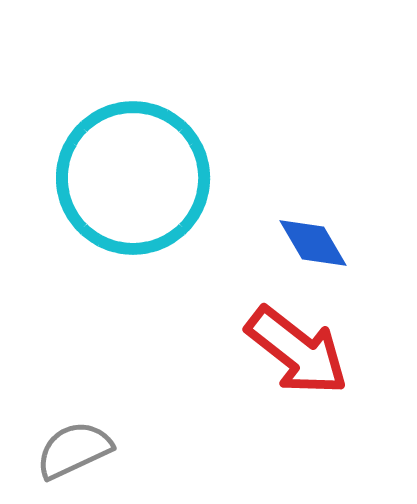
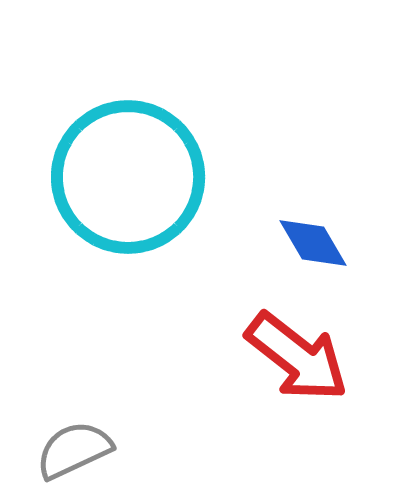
cyan circle: moved 5 px left, 1 px up
red arrow: moved 6 px down
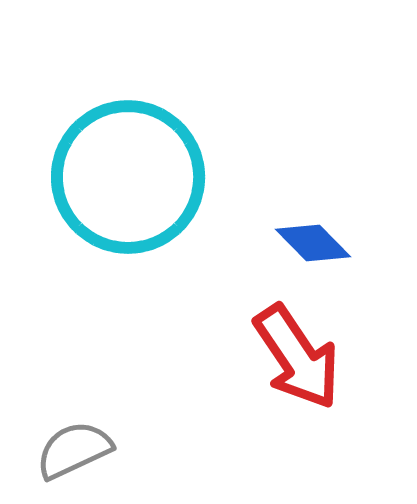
blue diamond: rotated 14 degrees counterclockwise
red arrow: rotated 18 degrees clockwise
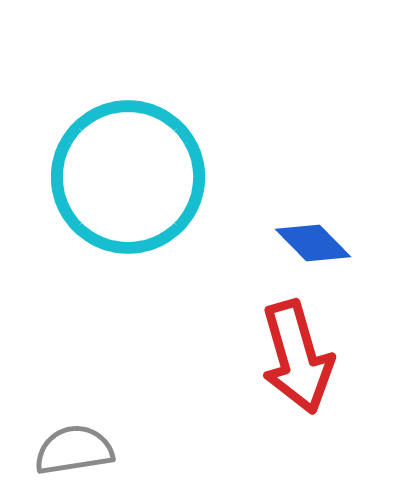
red arrow: rotated 18 degrees clockwise
gray semicircle: rotated 16 degrees clockwise
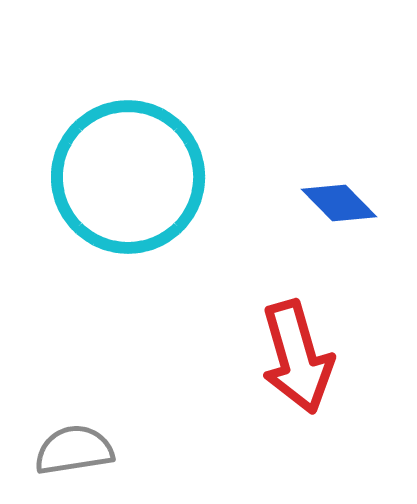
blue diamond: moved 26 px right, 40 px up
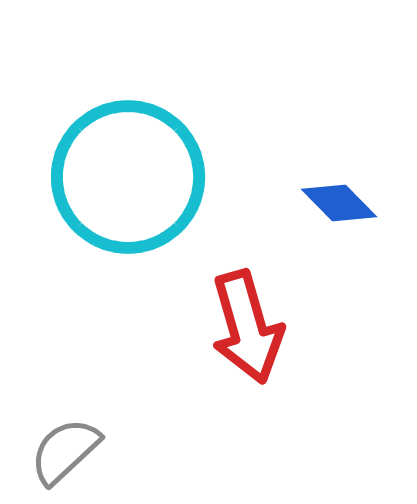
red arrow: moved 50 px left, 30 px up
gray semicircle: moved 9 px left, 1 px down; rotated 34 degrees counterclockwise
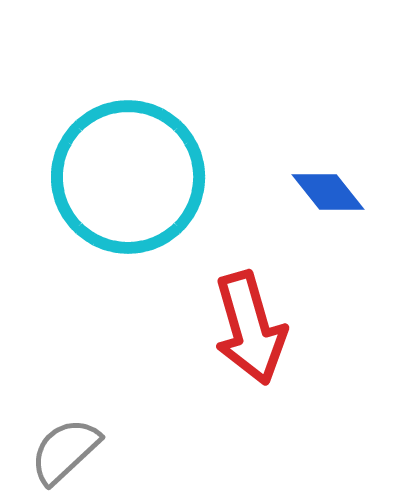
blue diamond: moved 11 px left, 11 px up; rotated 6 degrees clockwise
red arrow: moved 3 px right, 1 px down
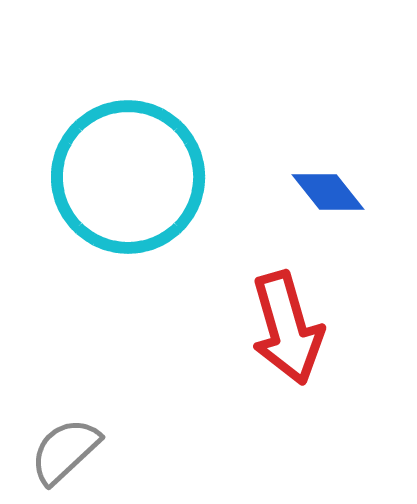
red arrow: moved 37 px right
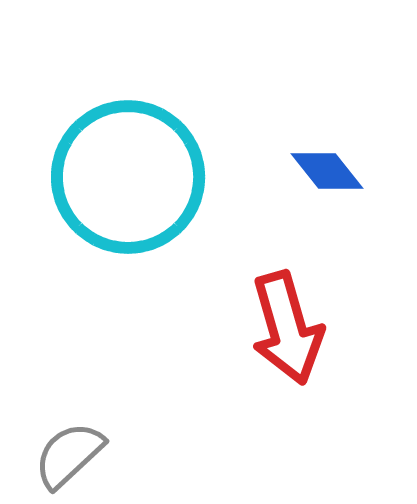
blue diamond: moved 1 px left, 21 px up
gray semicircle: moved 4 px right, 4 px down
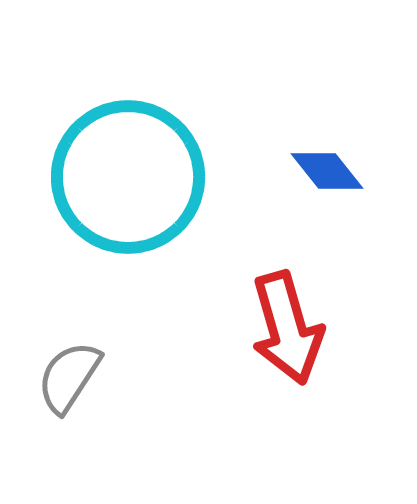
gray semicircle: moved 78 px up; rotated 14 degrees counterclockwise
